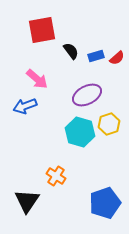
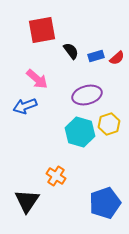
purple ellipse: rotated 12 degrees clockwise
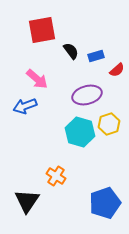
red semicircle: moved 12 px down
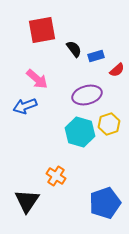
black semicircle: moved 3 px right, 2 px up
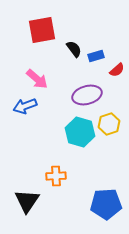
orange cross: rotated 36 degrees counterclockwise
blue pentagon: moved 1 px right, 1 px down; rotated 16 degrees clockwise
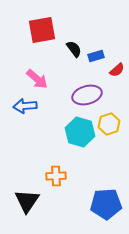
blue arrow: rotated 15 degrees clockwise
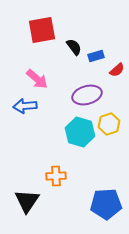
black semicircle: moved 2 px up
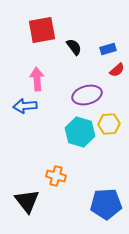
blue rectangle: moved 12 px right, 7 px up
pink arrow: rotated 135 degrees counterclockwise
yellow hexagon: rotated 15 degrees clockwise
orange cross: rotated 18 degrees clockwise
black triangle: rotated 12 degrees counterclockwise
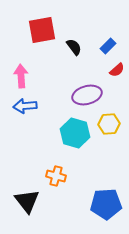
blue rectangle: moved 3 px up; rotated 28 degrees counterclockwise
pink arrow: moved 16 px left, 3 px up
cyan hexagon: moved 5 px left, 1 px down
